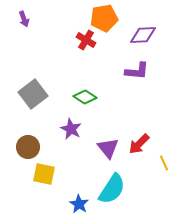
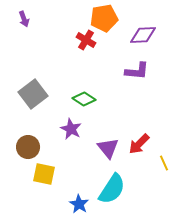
green diamond: moved 1 px left, 2 px down
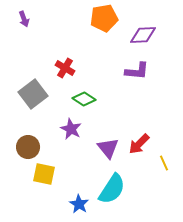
red cross: moved 21 px left, 28 px down
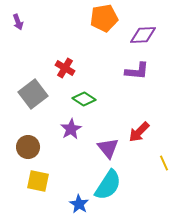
purple arrow: moved 6 px left, 3 px down
purple star: rotated 15 degrees clockwise
red arrow: moved 12 px up
yellow square: moved 6 px left, 7 px down
cyan semicircle: moved 4 px left, 4 px up
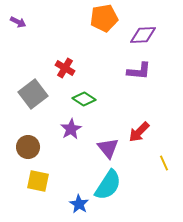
purple arrow: rotated 42 degrees counterclockwise
purple L-shape: moved 2 px right
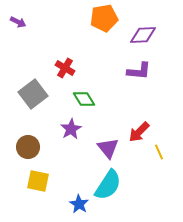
green diamond: rotated 25 degrees clockwise
yellow line: moved 5 px left, 11 px up
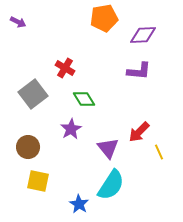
cyan semicircle: moved 3 px right
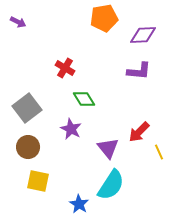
gray square: moved 6 px left, 14 px down
purple star: rotated 15 degrees counterclockwise
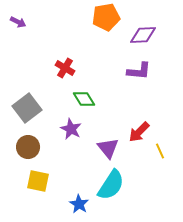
orange pentagon: moved 2 px right, 1 px up
yellow line: moved 1 px right, 1 px up
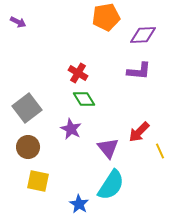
red cross: moved 13 px right, 5 px down
